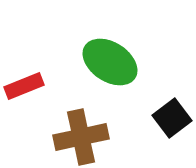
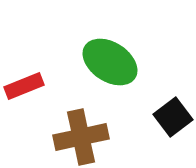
black square: moved 1 px right, 1 px up
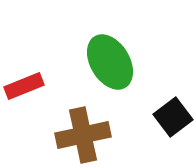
green ellipse: rotated 26 degrees clockwise
brown cross: moved 2 px right, 2 px up
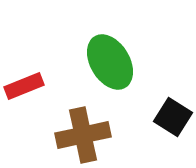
black square: rotated 21 degrees counterclockwise
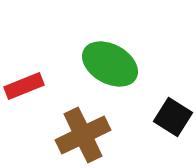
green ellipse: moved 2 px down; rotated 30 degrees counterclockwise
brown cross: rotated 14 degrees counterclockwise
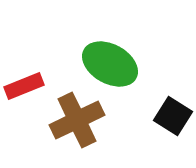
black square: moved 1 px up
brown cross: moved 6 px left, 15 px up
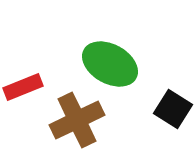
red rectangle: moved 1 px left, 1 px down
black square: moved 7 px up
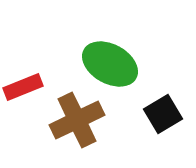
black square: moved 10 px left, 5 px down; rotated 27 degrees clockwise
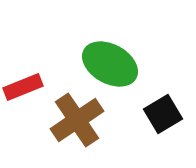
brown cross: rotated 8 degrees counterclockwise
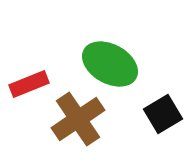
red rectangle: moved 6 px right, 3 px up
brown cross: moved 1 px right, 1 px up
